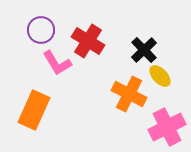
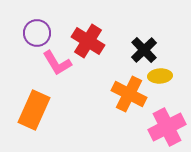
purple circle: moved 4 px left, 3 px down
yellow ellipse: rotated 50 degrees counterclockwise
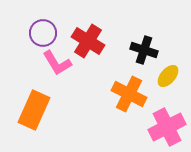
purple circle: moved 6 px right
black cross: rotated 28 degrees counterclockwise
yellow ellipse: moved 8 px right; rotated 45 degrees counterclockwise
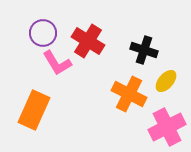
yellow ellipse: moved 2 px left, 5 px down
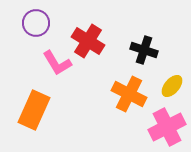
purple circle: moved 7 px left, 10 px up
yellow ellipse: moved 6 px right, 5 px down
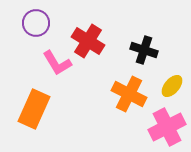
orange rectangle: moved 1 px up
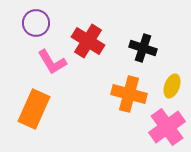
black cross: moved 1 px left, 2 px up
pink L-shape: moved 5 px left, 1 px up
yellow ellipse: rotated 20 degrees counterclockwise
orange cross: rotated 12 degrees counterclockwise
pink cross: rotated 9 degrees counterclockwise
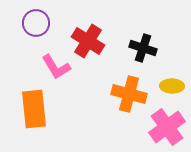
pink L-shape: moved 4 px right, 5 px down
yellow ellipse: rotated 70 degrees clockwise
orange rectangle: rotated 30 degrees counterclockwise
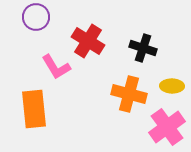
purple circle: moved 6 px up
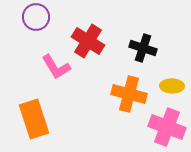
orange rectangle: moved 10 px down; rotated 12 degrees counterclockwise
pink cross: rotated 33 degrees counterclockwise
